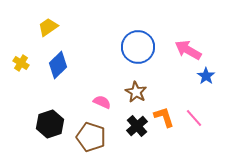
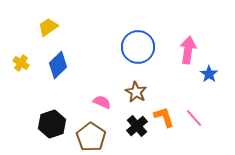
pink arrow: rotated 68 degrees clockwise
blue star: moved 3 px right, 2 px up
black hexagon: moved 2 px right
brown pentagon: rotated 16 degrees clockwise
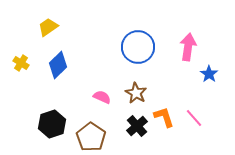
pink arrow: moved 3 px up
brown star: moved 1 px down
pink semicircle: moved 5 px up
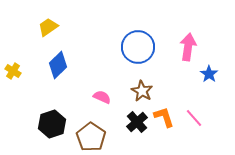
yellow cross: moved 8 px left, 8 px down
brown star: moved 6 px right, 2 px up
black cross: moved 4 px up
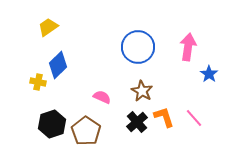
yellow cross: moved 25 px right, 11 px down; rotated 21 degrees counterclockwise
brown pentagon: moved 5 px left, 6 px up
